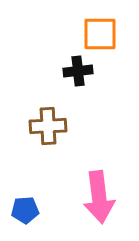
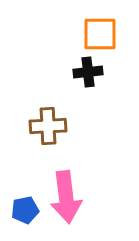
black cross: moved 10 px right, 1 px down
pink arrow: moved 33 px left
blue pentagon: rotated 8 degrees counterclockwise
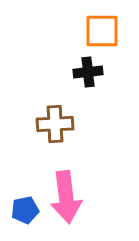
orange square: moved 2 px right, 3 px up
brown cross: moved 7 px right, 2 px up
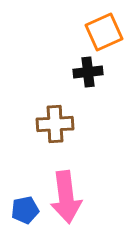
orange square: moved 2 px right, 1 px down; rotated 24 degrees counterclockwise
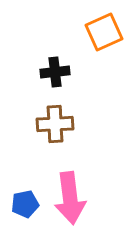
black cross: moved 33 px left
pink arrow: moved 4 px right, 1 px down
blue pentagon: moved 6 px up
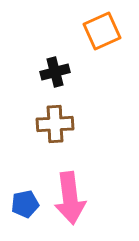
orange square: moved 2 px left, 1 px up
black cross: rotated 8 degrees counterclockwise
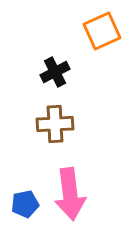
black cross: rotated 12 degrees counterclockwise
pink arrow: moved 4 px up
